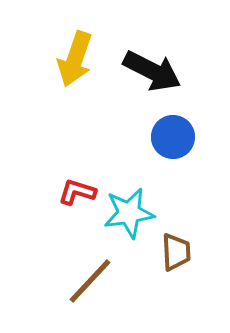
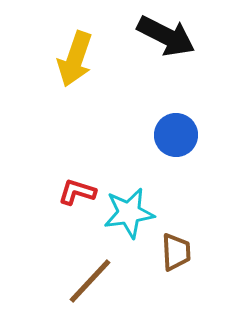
black arrow: moved 14 px right, 35 px up
blue circle: moved 3 px right, 2 px up
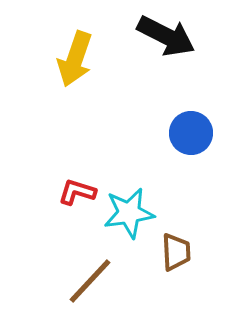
blue circle: moved 15 px right, 2 px up
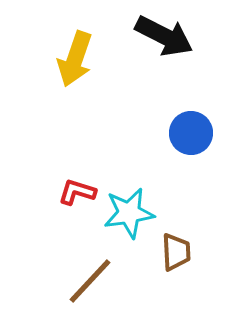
black arrow: moved 2 px left
